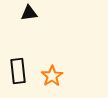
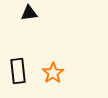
orange star: moved 1 px right, 3 px up
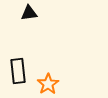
orange star: moved 5 px left, 11 px down
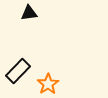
black rectangle: rotated 50 degrees clockwise
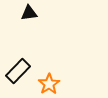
orange star: moved 1 px right
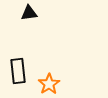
black rectangle: rotated 50 degrees counterclockwise
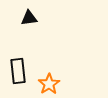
black triangle: moved 5 px down
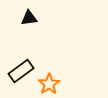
black rectangle: moved 3 px right; rotated 60 degrees clockwise
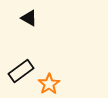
black triangle: rotated 36 degrees clockwise
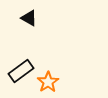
orange star: moved 1 px left, 2 px up
